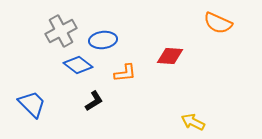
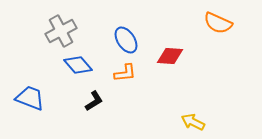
blue ellipse: moved 23 px right; rotated 64 degrees clockwise
blue diamond: rotated 12 degrees clockwise
blue trapezoid: moved 2 px left, 6 px up; rotated 24 degrees counterclockwise
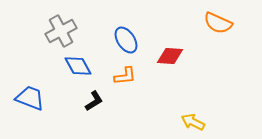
blue diamond: moved 1 px down; rotated 12 degrees clockwise
orange L-shape: moved 3 px down
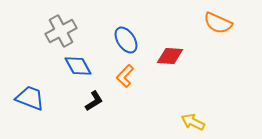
orange L-shape: rotated 140 degrees clockwise
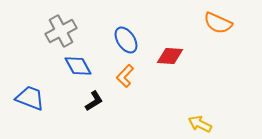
yellow arrow: moved 7 px right, 2 px down
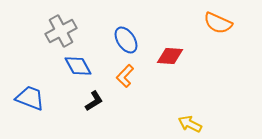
yellow arrow: moved 10 px left
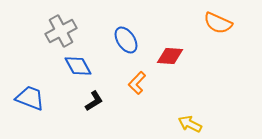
orange L-shape: moved 12 px right, 7 px down
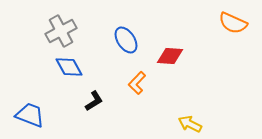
orange semicircle: moved 15 px right
blue diamond: moved 9 px left, 1 px down
blue trapezoid: moved 17 px down
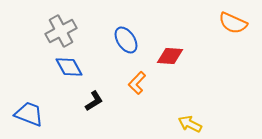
blue trapezoid: moved 1 px left, 1 px up
